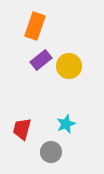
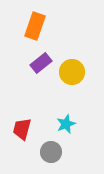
purple rectangle: moved 3 px down
yellow circle: moved 3 px right, 6 px down
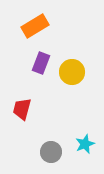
orange rectangle: rotated 40 degrees clockwise
purple rectangle: rotated 30 degrees counterclockwise
cyan star: moved 19 px right, 20 px down
red trapezoid: moved 20 px up
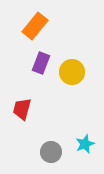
orange rectangle: rotated 20 degrees counterclockwise
